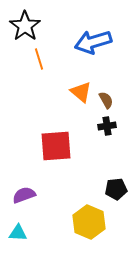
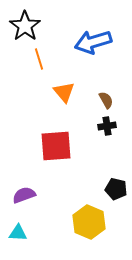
orange triangle: moved 17 px left; rotated 10 degrees clockwise
black pentagon: rotated 20 degrees clockwise
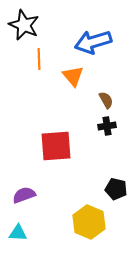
black star: moved 1 px left, 1 px up; rotated 12 degrees counterclockwise
orange line: rotated 15 degrees clockwise
orange triangle: moved 9 px right, 16 px up
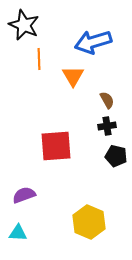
orange triangle: rotated 10 degrees clockwise
brown semicircle: moved 1 px right
black pentagon: moved 33 px up
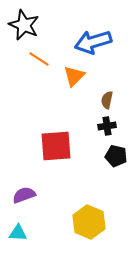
orange line: rotated 55 degrees counterclockwise
orange triangle: moved 1 px right; rotated 15 degrees clockwise
brown semicircle: rotated 138 degrees counterclockwise
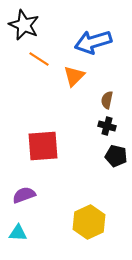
black cross: rotated 24 degrees clockwise
red square: moved 13 px left
yellow hexagon: rotated 12 degrees clockwise
